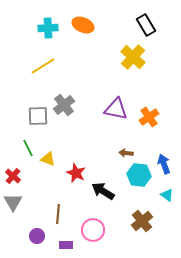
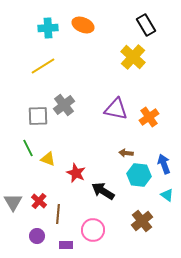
red cross: moved 26 px right, 25 px down
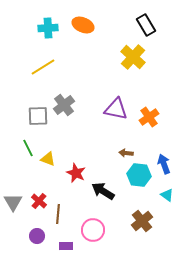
yellow line: moved 1 px down
purple rectangle: moved 1 px down
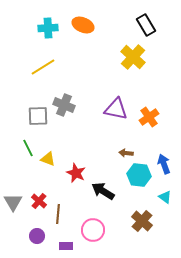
gray cross: rotated 30 degrees counterclockwise
cyan triangle: moved 2 px left, 2 px down
brown cross: rotated 10 degrees counterclockwise
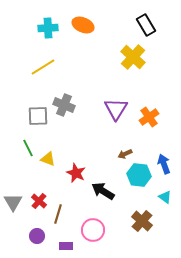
purple triangle: rotated 50 degrees clockwise
brown arrow: moved 1 px left, 1 px down; rotated 32 degrees counterclockwise
brown line: rotated 12 degrees clockwise
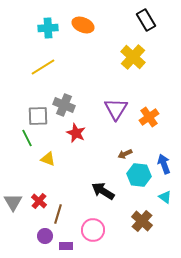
black rectangle: moved 5 px up
green line: moved 1 px left, 10 px up
red star: moved 40 px up
purple circle: moved 8 px right
